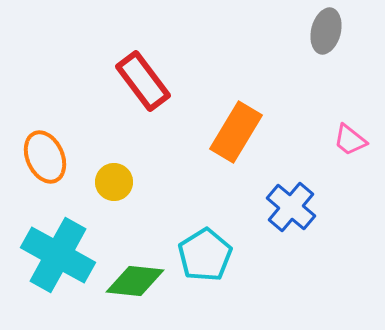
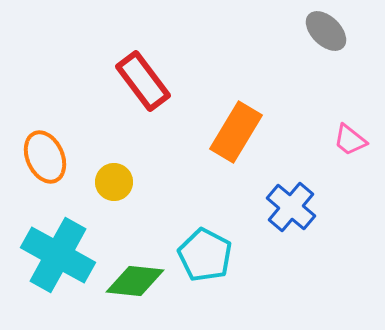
gray ellipse: rotated 60 degrees counterclockwise
cyan pentagon: rotated 12 degrees counterclockwise
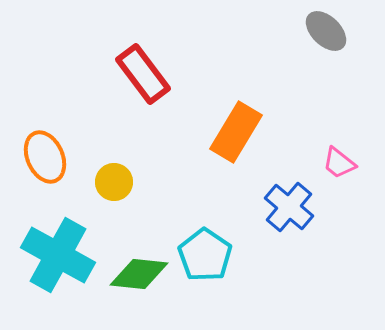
red rectangle: moved 7 px up
pink trapezoid: moved 11 px left, 23 px down
blue cross: moved 2 px left
cyan pentagon: rotated 6 degrees clockwise
green diamond: moved 4 px right, 7 px up
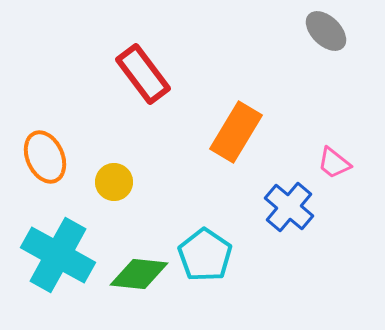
pink trapezoid: moved 5 px left
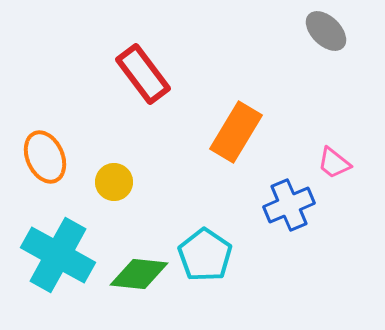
blue cross: moved 2 px up; rotated 27 degrees clockwise
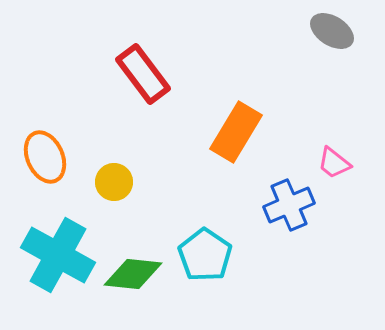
gray ellipse: moved 6 px right; rotated 12 degrees counterclockwise
green diamond: moved 6 px left
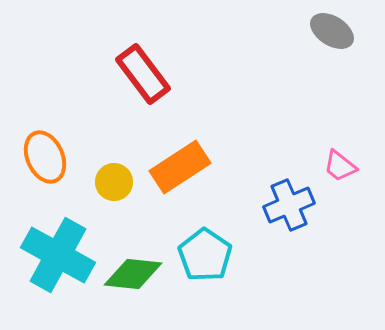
orange rectangle: moved 56 px left, 35 px down; rotated 26 degrees clockwise
pink trapezoid: moved 6 px right, 3 px down
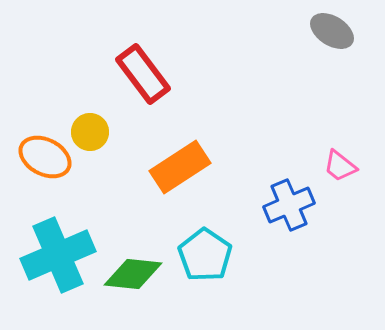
orange ellipse: rotated 39 degrees counterclockwise
yellow circle: moved 24 px left, 50 px up
cyan cross: rotated 38 degrees clockwise
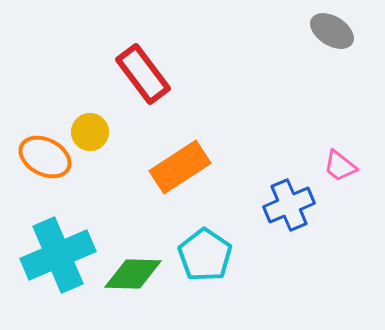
green diamond: rotated 4 degrees counterclockwise
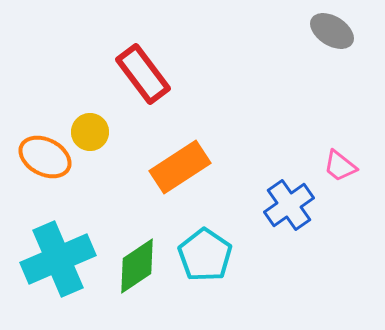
blue cross: rotated 12 degrees counterclockwise
cyan cross: moved 4 px down
green diamond: moved 4 px right, 8 px up; rotated 36 degrees counterclockwise
